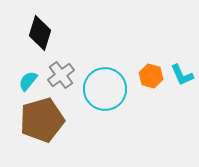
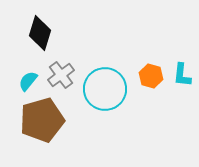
cyan L-shape: rotated 30 degrees clockwise
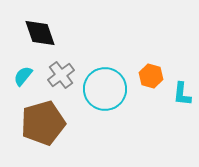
black diamond: rotated 36 degrees counterclockwise
cyan L-shape: moved 19 px down
cyan semicircle: moved 5 px left, 5 px up
brown pentagon: moved 1 px right, 3 px down
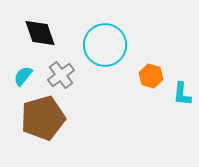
cyan circle: moved 44 px up
brown pentagon: moved 5 px up
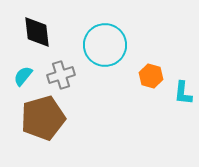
black diamond: moved 3 px left, 1 px up; rotated 12 degrees clockwise
gray cross: rotated 20 degrees clockwise
cyan L-shape: moved 1 px right, 1 px up
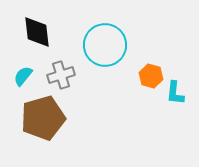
cyan L-shape: moved 8 px left
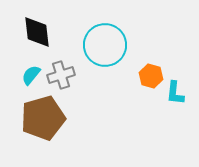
cyan semicircle: moved 8 px right, 1 px up
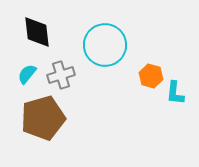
cyan semicircle: moved 4 px left, 1 px up
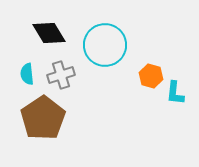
black diamond: moved 12 px right, 1 px down; rotated 24 degrees counterclockwise
cyan semicircle: rotated 45 degrees counterclockwise
brown pentagon: rotated 18 degrees counterclockwise
